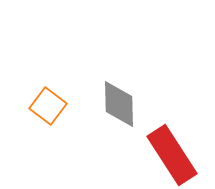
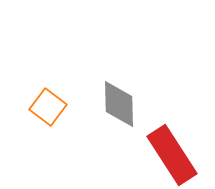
orange square: moved 1 px down
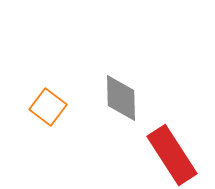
gray diamond: moved 2 px right, 6 px up
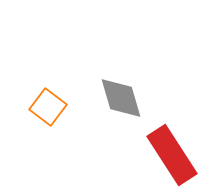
gray diamond: rotated 15 degrees counterclockwise
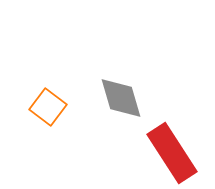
red rectangle: moved 2 px up
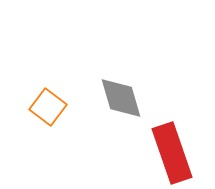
red rectangle: rotated 14 degrees clockwise
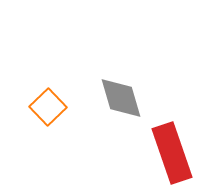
orange square: rotated 9 degrees clockwise
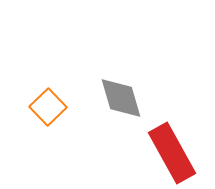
red rectangle: rotated 10 degrees counterclockwise
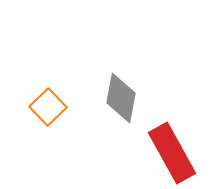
gray diamond: rotated 27 degrees clockwise
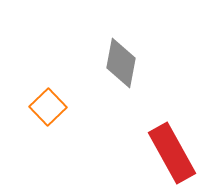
gray diamond: moved 35 px up
